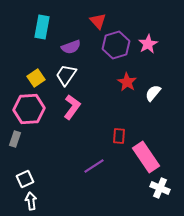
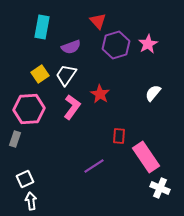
yellow square: moved 4 px right, 4 px up
red star: moved 27 px left, 12 px down
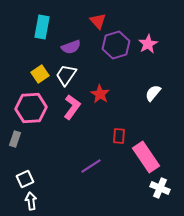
pink hexagon: moved 2 px right, 1 px up
purple line: moved 3 px left
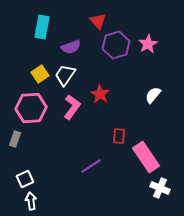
white trapezoid: moved 1 px left
white semicircle: moved 2 px down
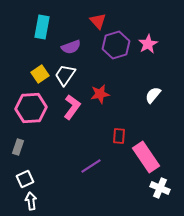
red star: rotated 30 degrees clockwise
gray rectangle: moved 3 px right, 8 px down
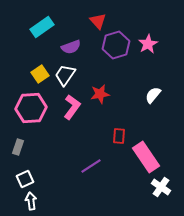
cyan rectangle: rotated 45 degrees clockwise
white cross: moved 1 px right, 1 px up; rotated 12 degrees clockwise
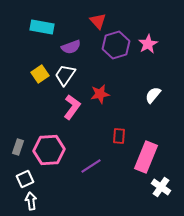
cyan rectangle: rotated 45 degrees clockwise
pink hexagon: moved 18 px right, 42 px down
pink rectangle: rotated 56 degrees clockwise
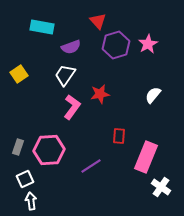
yellow square: moved 21 px left
